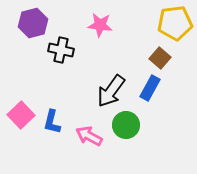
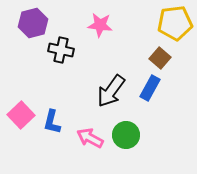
green circle: moved 10 px down
pink arrow: moved 1 px right, 2 px down
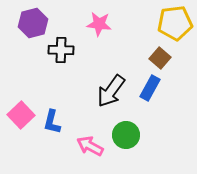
pink star: moved 1 px left, 1 px up
black cross: rotated 10 degrees counterclockwise
pink arrow: moved 8 px down
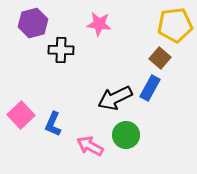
yellow pentagon: moved 2 px down
black arrow: moved 4 px right, 7 px down; rotated 28 degrees clockwise
blue L-shape: moved 1 px right, 2 px down; rotated 10 degrees clockwise
